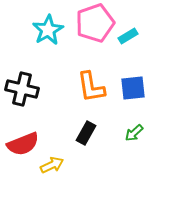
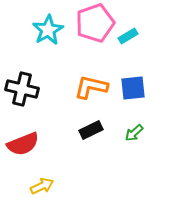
orange L-shape: rotated 112 degrees clockwise
black rectangle: moved 5 px right, 3 px up; rotated 35 degrees clockwise
yellow arrow: moved 10 px left, 21 px down
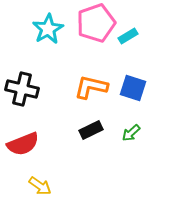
pink pentagon: moved 1 px right
cyan star: moved 1 px up
blue square: rotated 24 degrees clockwise
green arrow: moved 3 px left
yellow arrow: moved 2 px left; rotated 60 degrees clockwise
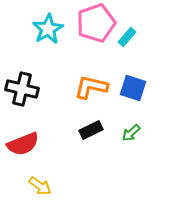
cyan rectangle: moved 1 px left, 1 px down; rotated 18 degrees counterclockwise
